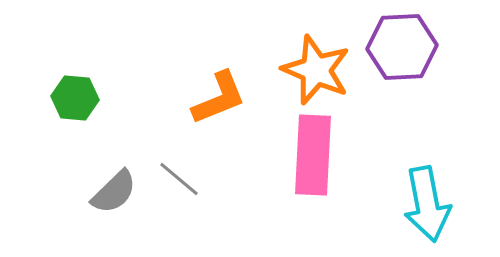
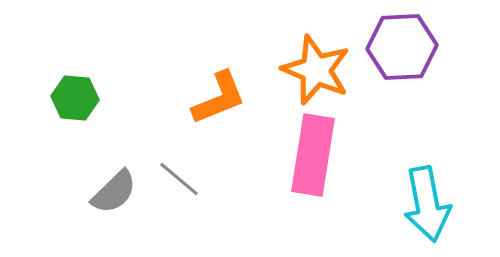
pink rectangle: rotated 6 degrees clockwise
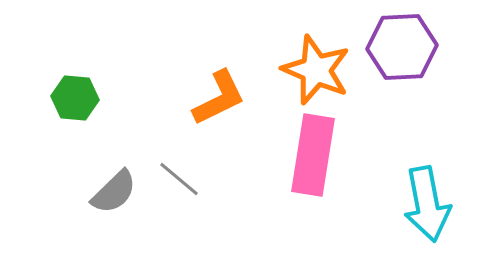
orange L-shape: rotated 4 degrees counterclockwise
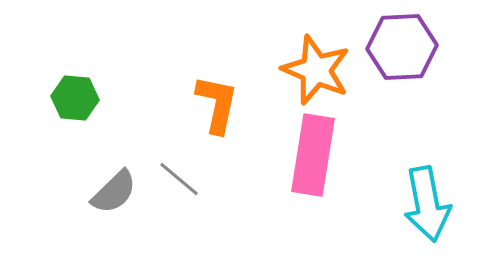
orange L-shape: moved 2 px left, 6 px down; rotated 52 degrees counterclockwise
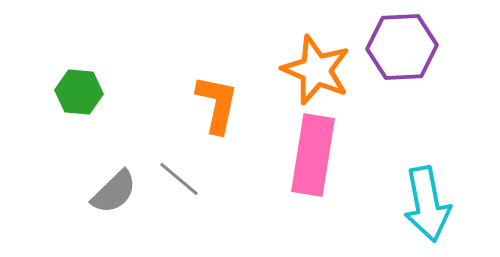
green hexagon: moved 4 px right, 6 px up
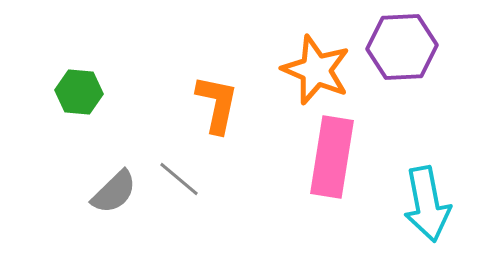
pink rectangle: moved 19 px right, 2 px down
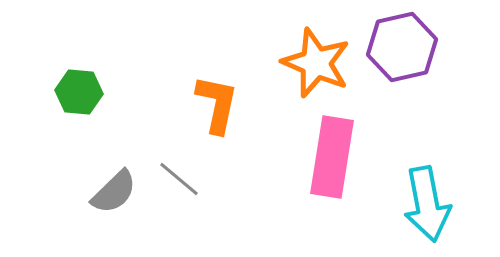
purple hexagon: rotated 10 degrees counterclockwise
orange star: moved 7 px up
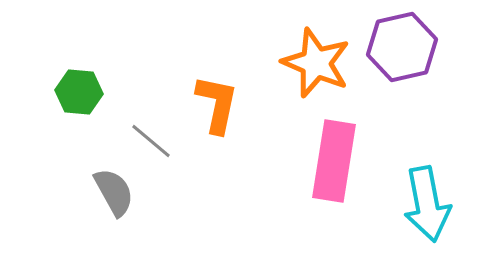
pink rectangle: moved 2 px right, 4 px down
gray line: moved 28 px left, 38 px up
gray semicircle: rotated 75 degrees counterclockwise
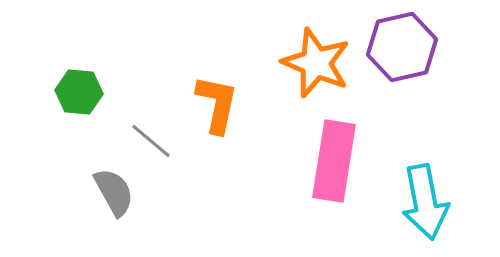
cyan arrow: moved 2 px left, 2 px up
